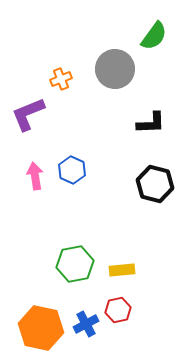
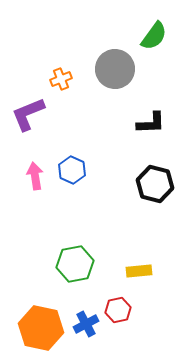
yellow rectangle: moved 17 px right, 1 px down
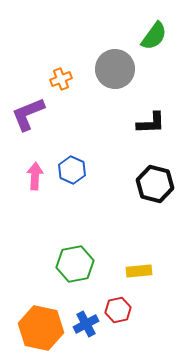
pink arrow: rotated 12 degrees clockwise
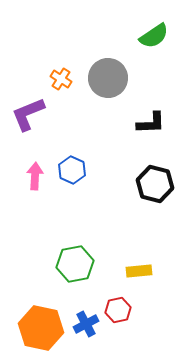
green semicircle: rotated 20 degrees clockwise
gray circle: moved 7 px left, 9 px down
orange cross: rotated 35 degrees counterclockwise
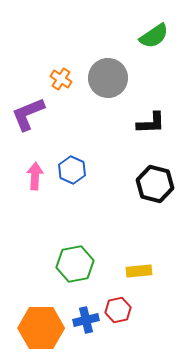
blue cross: moved 4 px up; rotated 15 degrees clockwise
orange hexagon: rotated 12 degrees counterclockwise
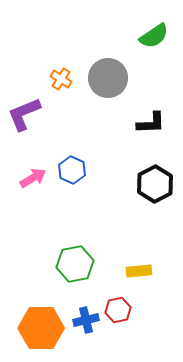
purple L-shape: moved 4 px left
pink arrow: moved 2 px left, 2 px down; rotated 56 degrees clockwise
black hexagon: rotated 18 degrees clockwise
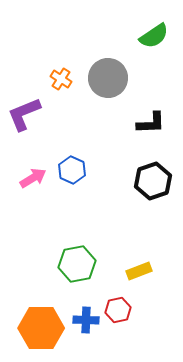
black hexagon: moved 2 px left, 3 px up; rotated 9 degrees clockwise
green hexagon: moved 2 px right
yellow rectangle: rotated 15 degrees counterclockwise
blue cross: rotated 15 degrees clockwise
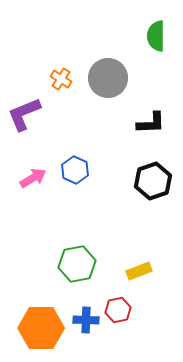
green semicircle: moved 2 px right; rotated 124 degrees clockwise
blue hexagon: moved 3 px right
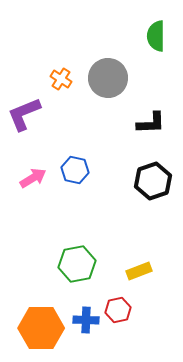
blue hexagon: rotated 12 degrees counterclockwise
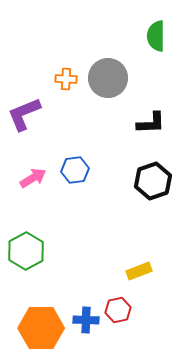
orange cross: moved 5 px right; rotated 30 degrees counterclockwise
blue hexagon: rotated 20 degrees counterclockwise
green hexagon: moved 51 px left, 13 px up; rotated 18 degrees counterclockwise
